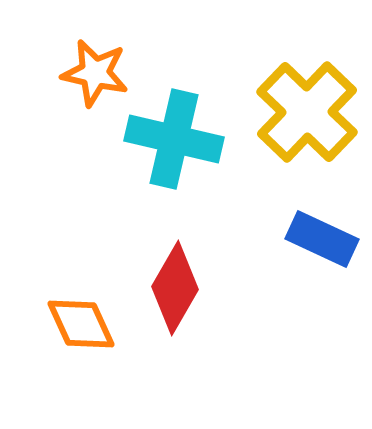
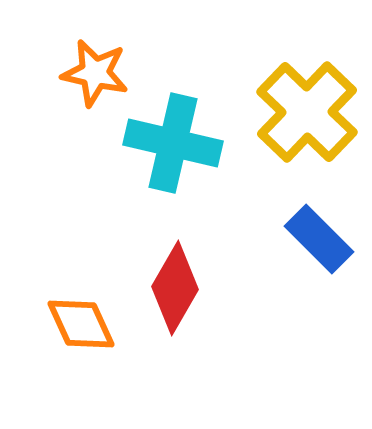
cyan cross: moved 1 px left, 4 px down
blue rectangle: moved 3 px left; rotated 20 degrees clockwise
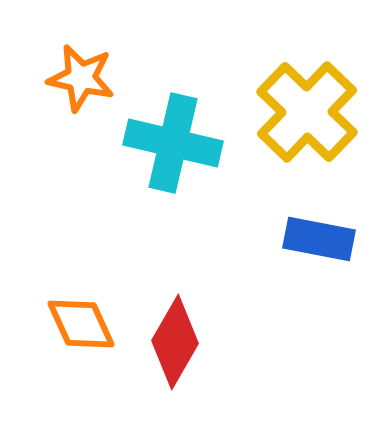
orange star: moved 14 px left, 5 px down
blue rectangle: rotated 34 degrees counterclockwise
red diamond: moved 54 px down
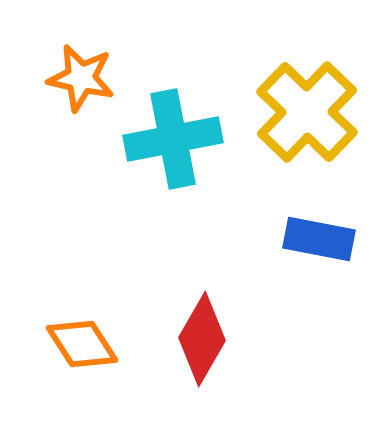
cyan cross: moved 4 px up; rotated 24 degrees counterclockwise
orange diamond: moved 1 px right, 20 px down; rotated 8 degrees counterclockwise
red diamond: moved 27 px right, 3 px up
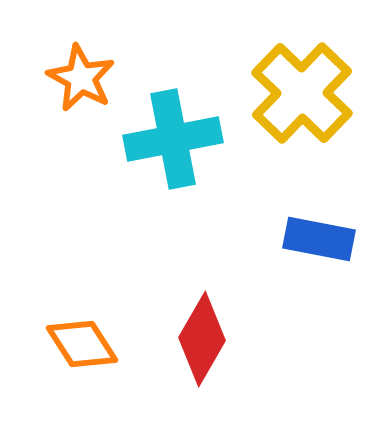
orange star: rotated 16 degrees clockwise
yellow cross: moved 5 px left, 19 px up
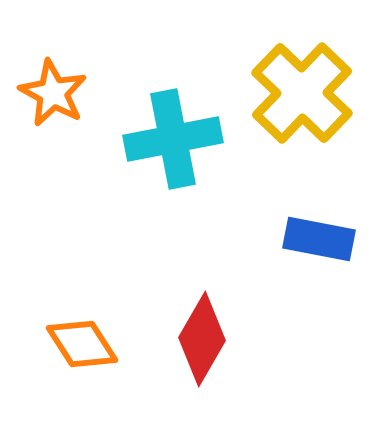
orange star: moved 28 px left, 15 px down
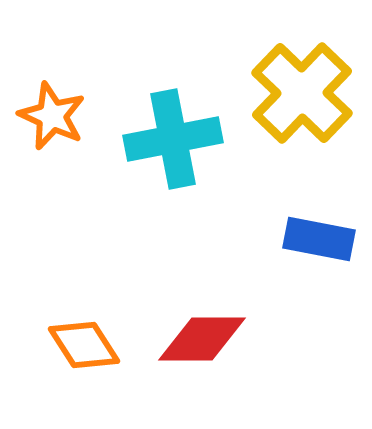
orange star: moved 1 px left, 23 px down; rotated 4 degrees counterclockwise
red diamond: rotated 60 degrees clockwise
orange diamond: moved 2 px right, 1 px down
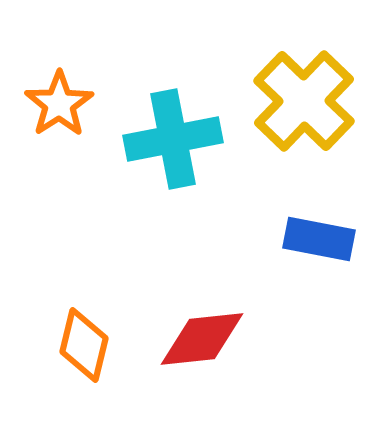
yellow cross: moved 2 px right, 8 px down
orange star: moved 7 px right, 12 px up; rotated 14 degrees clockwise
red diamond: rotated 6 degrees counterclockwise
orange diamond: rotated 46 degrees clockwise
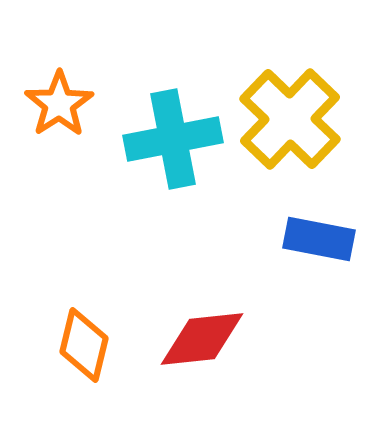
yellow cross: moved 14 px left, 18 px down
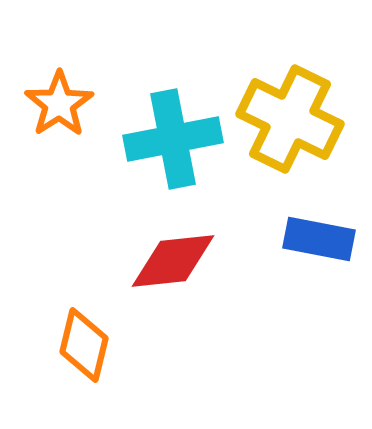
yellow cross: rotated 18 degrees counterclockwise
red diamond: moved 29 px left, 78 px up
